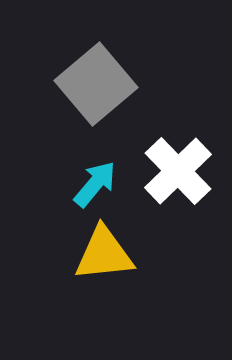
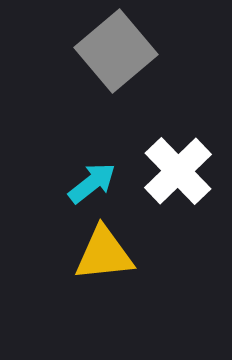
gray square: moved 20 px right, 33 px up
cyan arrow: moved 3 px left, 1 px up; rotated 12 degrees clockwise
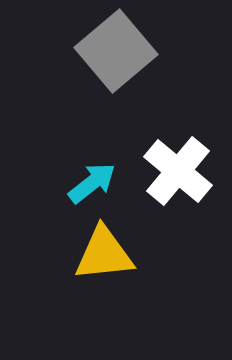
white cross: rotated 6 degrees counterclockwise
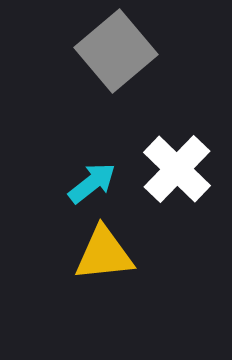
white cross: moved 1 px left, 2 px up; rotated 4 degrees clockwise
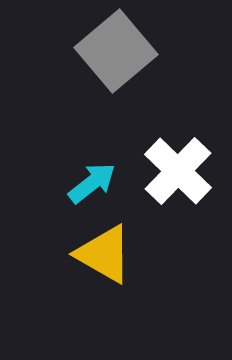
white cross: moved 1 px right, 2 px down
yellow triangle: rotated 36 degrees clockwise
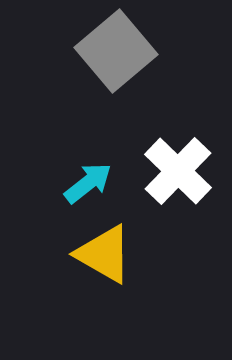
cyan arrow: moved 4 px left
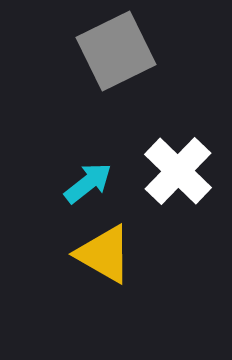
gray square: rotated 14 degrees clockwise
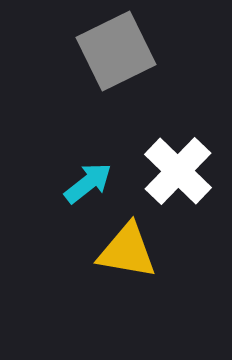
yellow triangle: moved 23 px right, 3 px up; rotated 20 degrees counterclockwise
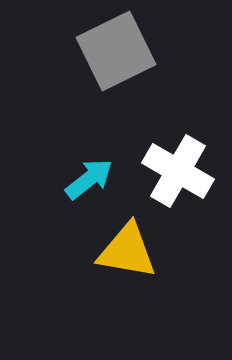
white cross: rotated 14 degrees counterclockwise
cyan arrow: moved 1 px right, 4 px up
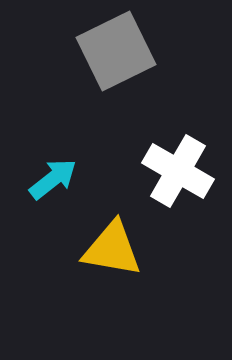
cyan arrow: moved 36 px left
yellow triangle: moved 15 px left, 2 px up
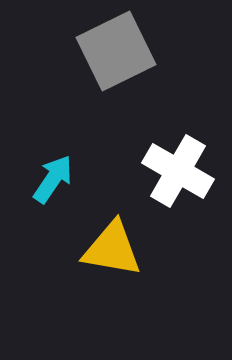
cyan arrow: rotated 18 degrees counterclockwise
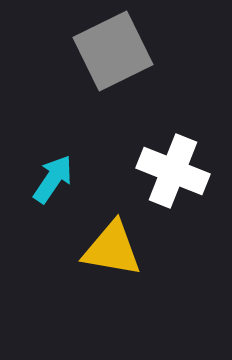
gray square: moved 3 px left
white cross: moved 5 px left; rotated 8 degrees counterclockwise
